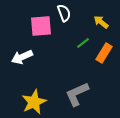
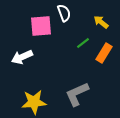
yellow star: rotated 20 degrees clockwise
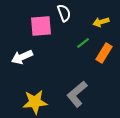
yellow arrow: rotated 56 degrees counterclockwise
gray L-shape: rotated 16 degrees counterclockwise
yellow star: moved 1 px right
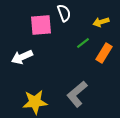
pink square: moved 1 px up
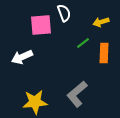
orange rectangle: rotated 30 degrees counterclockwise
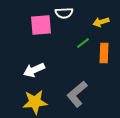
white semicircle: rotated 108 degrees clockwise
white arrow: moved 12 px right, 13 px down
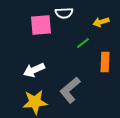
orange rectangle: moved 1 px right, 9 px down
gray L-shape: moved 7 px left, 4 px up
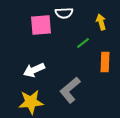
yellow arrow: rotated 91 degrees clockwise
yellow star: moved 4 px left
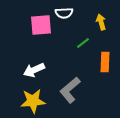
yellow star: moved 2 px right, 1 px up
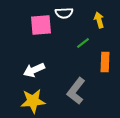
yellow arrow: moved 2 px left, 2 px up
gray L-shape: moved 6 px right, 1 px down; rotated 12 degrees counterclockwise
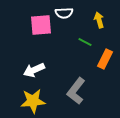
green line: moved 2 px right, 1 px up; rotated 64 degrees clockwise
orange rectangle: moved 3 px up; rotated 24 degrees clockwise
